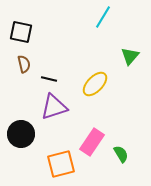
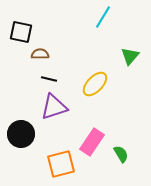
brown semicircle: moved 16 px right, 10 px up; rotated 78 degrees counterclockwise
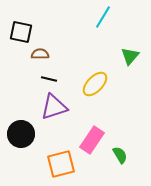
pink rectangle: moved 2 px up
green semicircle: moved 1 px left, 1 px down
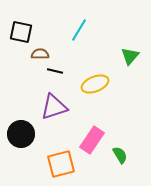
cyan line: moved 24 px left, 13 px down
black line: moved 6 px right, 8 px up
yellow ellipse: rotated 24 degrees clockwise
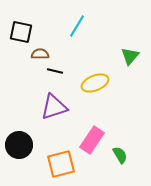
cyan line: moved 2 px left, 4 px up
yellow ellipse: moved 1 px up
black circle: moved 2 px left, 11 px down
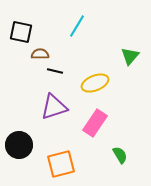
pink rectangle: moved 3 px right, 17 px up
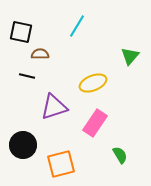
black line: moved 28 px left, 5 px down
yellow ellipse: moved 2 px left
black circle: moved 4 px right
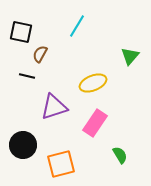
brown semicircle: rotated 60 degrees counterclockwise
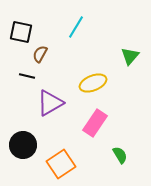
cyan line: moved 1 px left, 1 px down
purple triangle: moved 4 px left, 4 px up; rotated 12 degrees counterclockwise
orange square: rotated 20 degrees counterclockwise
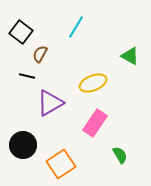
black square: rotated 25 degrees clockwise
green triangle: rotated 42 degrees counterclockwise
